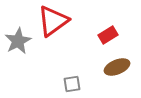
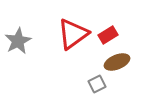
red triangle: moved 20 px right, 13 px down
brown ellipse: moved 5 px up
gray square: moved 25 px right; rotated 18 degrees counterclockwise
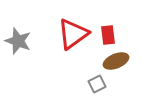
red rectangle: rotated 66 degrees counterclockwise
gray star: rotated 24 degrees counterclockwise
brown ellipse: moved 1 px left, 1 px up
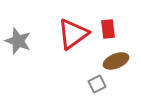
red rectangle: moved 6 px up
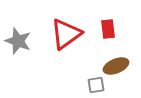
red triangle: moved 7 px left
brown ellipse: moved 5 px down
gray square: moved 1 px left, 1 px down; rotated 18 degrees clockwise
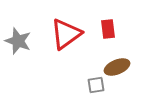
brown ellipse: moved 1 px right, 1 px down
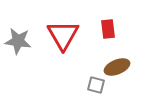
red triangle: moved 3 px left, 1 px down; rotated 24 degrees counterclockwise
gray star: rotated 12 degrees counterclockwise
gray square: rotated 24 degrees clockwise
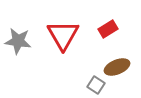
red rectangle: rotated 66 degrees clockwise
gray square: rotated 18 degrees clockwise
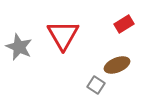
red rectangle: moved 16 px right, 5 px up
gray star: moved 1 px right, 6 px down; rotated 16 degrees clockwise
brown ellipse: moved 2 px up
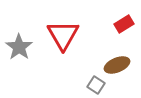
gray star: rotated 12 degrees clockwise
